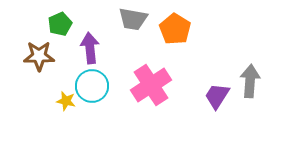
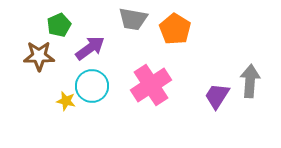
green pentagon: moved 1 px left, 1 px down
purple arrow: rotated 60 degrees clockwise
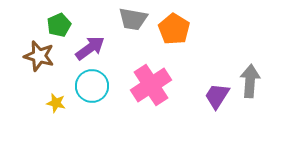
orange pentagon: moved 1 px left
brown star: rotated 16 degrees clockwise
yellow star: moved 10 px left, 2 px down
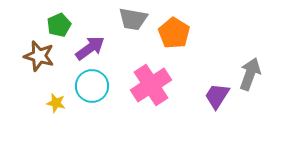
orange pentagon: moved 4 px down
gray arrow: moved 7 px up; rotated 16 degrees clockwise
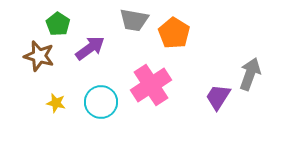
gray trapezoid: moved 1 px right, 1 px down
green pentagon: moved 1 px left, 1 px up; rotated 15 degrees counterclockwise
cyan circle: moved 9 px right, 16 px down
purple trapezoid: moved 1 px right, 1 px down
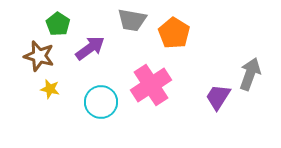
gray trapezoid: moved 2 px left
yellow star: moved 6 px left, 14 px up
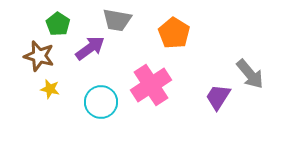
gray trapezoid: moved 15 px left
gray arrow: rotated 120 degrees clockwise
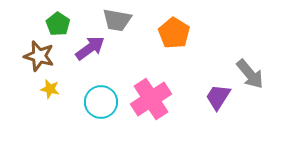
pink cross: moved 14 px down
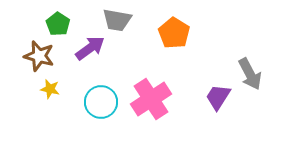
gray arrow: rotated 12 degrees clockwise
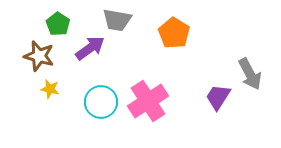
pink cross: moved 3 px left, 2 px down
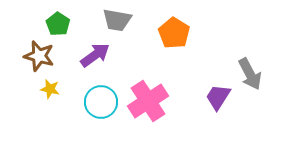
purple arrow: moved 5 px right, 7 px down
